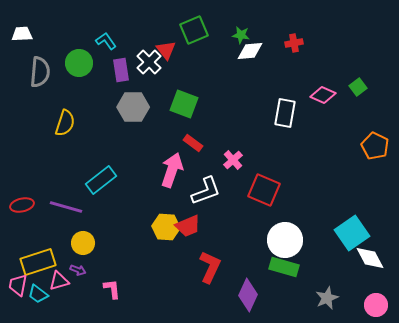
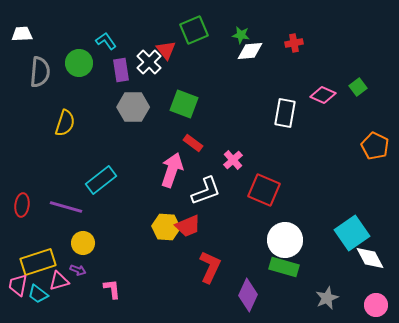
red ellipse at (22, 205): rotated 70 degrees counterclockwise
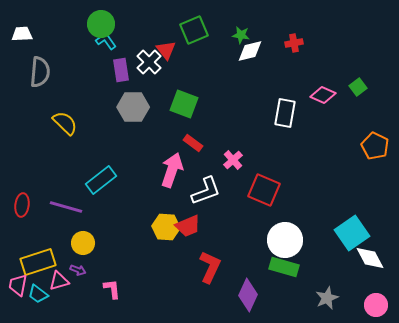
white diamond at (250, 51): rotated 8 degrees counterclockwise
green circle at (79, 63): moved 22 px right, 39 px up
yellow semicircle at (65, 123): rotated 64 degrees counterclockwise
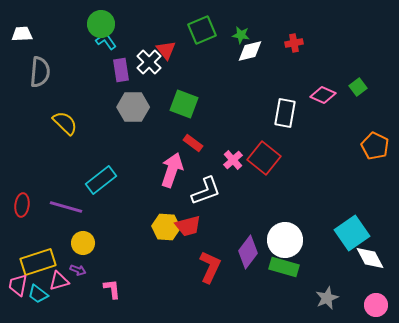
green square at (194, 30): moved 8 px right
red square at (264, 190): moved 32 px up; rotated 16 degrees clockwise
red trapezoid at (188, 226): rotated 8 degrees clockwise
purple diamond at (248, 295): moved 43 px up; rotated 12 degrees clockwise
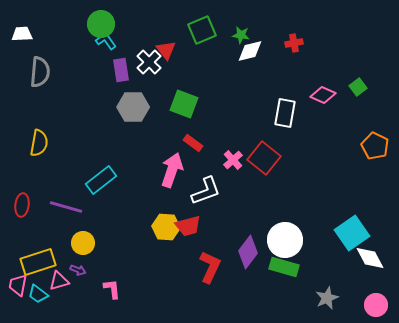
yellow semicircle at (65, 123): moved 26 px left, 20 px down; rotated 56 degrees clockwise
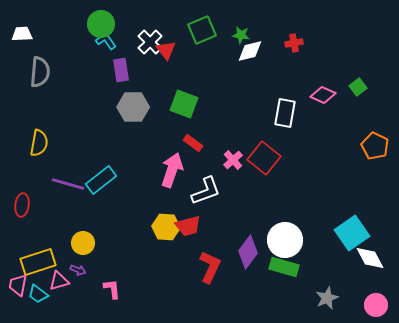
white cross at (149, 62): moved 1 px right, 20 px up
purple line at (66, 207): moved 2 px right, 23 px up
